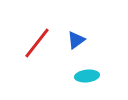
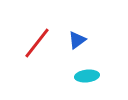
blue triangle: moved 1 px right
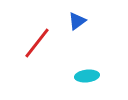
blue triangle: moved 19 px up
